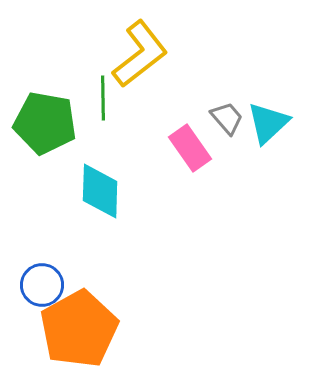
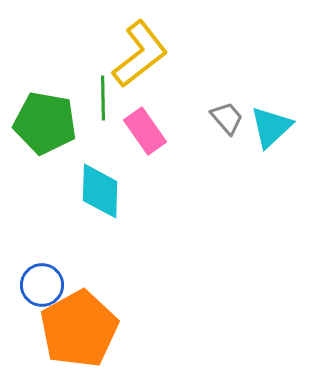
cyan triangle: moved 3 px right, 4 px down
pink rectangle: moved 45 px left, 17 px up
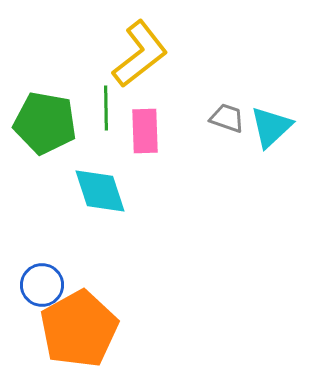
green line: moved 3 px right, 10 px down
gray trapezoid: rotated 30 degrees counterclockwise
pink rectangle: rotated 33 degrees clockwise
cyan diamond: rotated 20 degrees counterclockwise
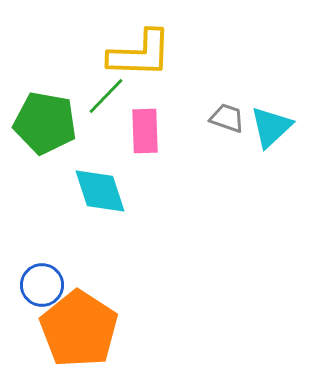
yellow L-shape: rotated 40 degrees clockwise
green line: moved 12 px up; rotated 45 degrees clockwise
orange pentagon: rotated 10 degrees counterclockwise
